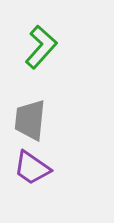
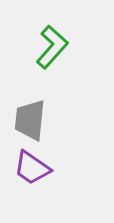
green L-shape: moved 11 px right
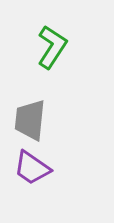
green L-shape: rotated 9 degrees counterclockwise
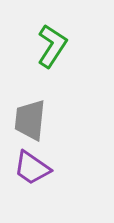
green L-shape: moved 1 px up
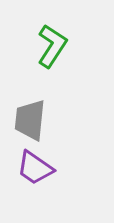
purple trapezoid: moved 3 px right
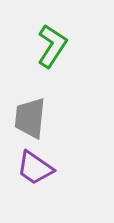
gray trapezoid: moved 2 px up
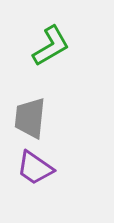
green L-shape: moved 1 px left; rotated 27 degrees clockwise
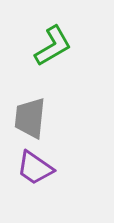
green L-shape: moved 2 px right
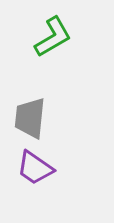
green L-shape: moved 9 px up
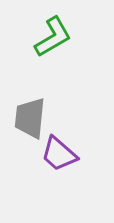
purple trapezoid: moved 24 px right, 14 px up; rotated 6 degrees clockwise
